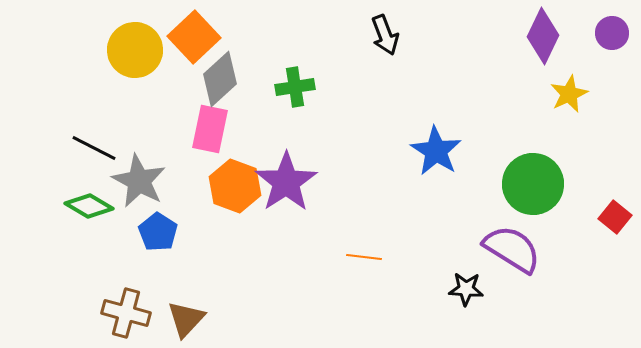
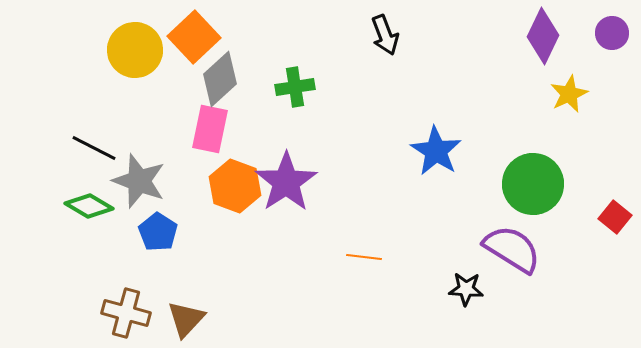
gray star: rotated 8 degrees counterclockwise
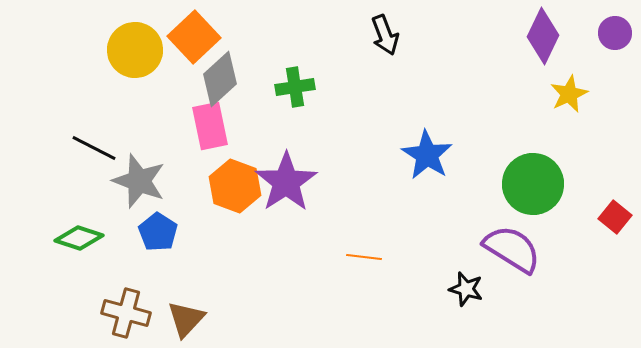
purple circle: moved 3 px right
pink rectangle: moved 3 px up; rotated 24 degrees counterclockwise
blue star: moved 9 px left, 4 px down
green diamond: moved 10 px left, 32 px down; rotated 12 degrees counterclockwise
black star: rotated 12 degrees clockwise
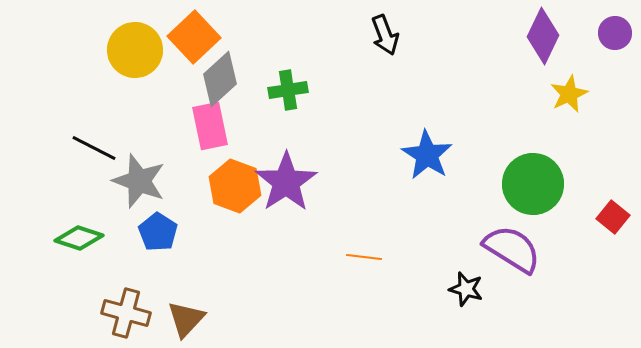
green cross: moved 7 px left, 3 px down
red square: moved 2 px left
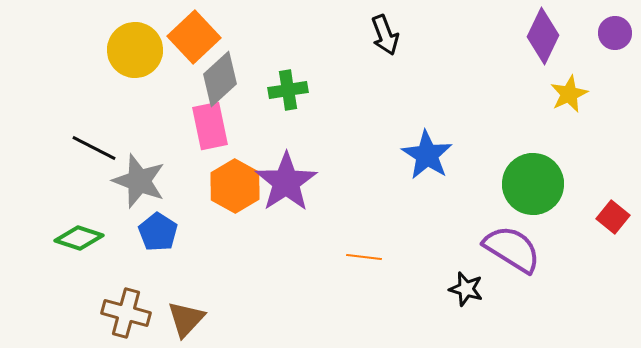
orange hexagon: rotated 9 degrees clockwise
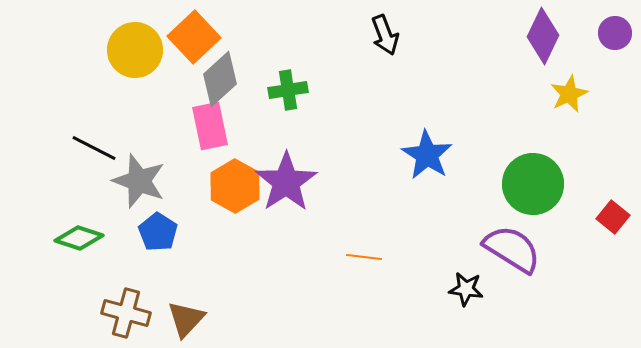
black star: rotated 8 degrees counterclockwise
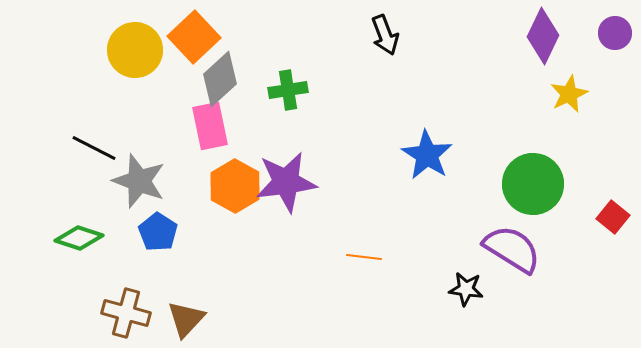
purple star: rotated 26 degrees clockwise
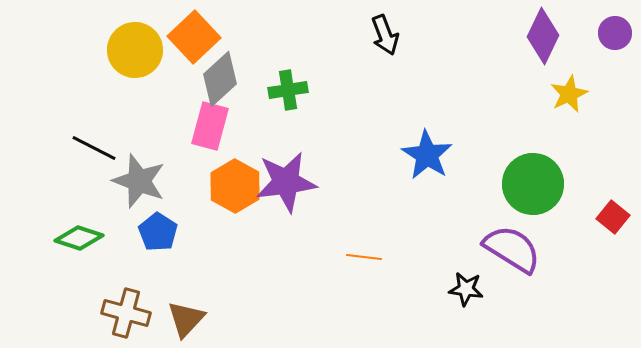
pink rectangle: rotated 27 degrees clockwise
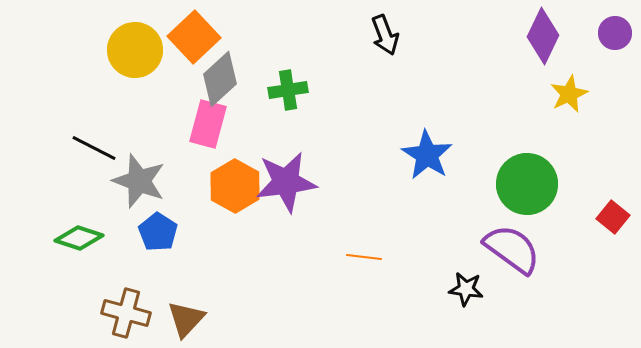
pink rectangle: moved 2 px left, 2 px up
green circle: moved 6 px left
purple semicircle: rotated 4 degrees clockwise
